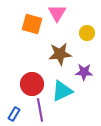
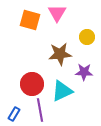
orange square: moved 2 px left, 4 px up
yellow circle: moved 4 px down
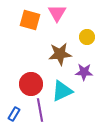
red circle: moved 1 px left
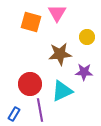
orange square: moved 1 px right, 2 px down
red circle: moved 1 px left
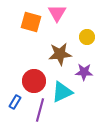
red circle: moved 4 px right, 3 px up
cyan triangle: moved 1 px down
purple line: rotated 25 degrees clockwise
blue rectangle: moved 1 px right, 12 px up
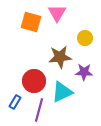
yellow circle: moved 2 px left, 1 px down
brown star: moved 3 px down
purple line: moved 1 px left
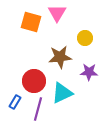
purple star: moved 5 px right
cyan triangle: moved 1 px down
purple line: moved 1 px left, 1 px up
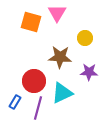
brown star: rotated 10 degrees clockwise
purple line: moved 1 px up
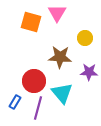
cyan triangle: rotated 45 degrees counterclockwise
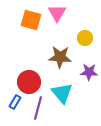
orange square: moved 2 px up
red circle: moved 5 px left, 1 px down
